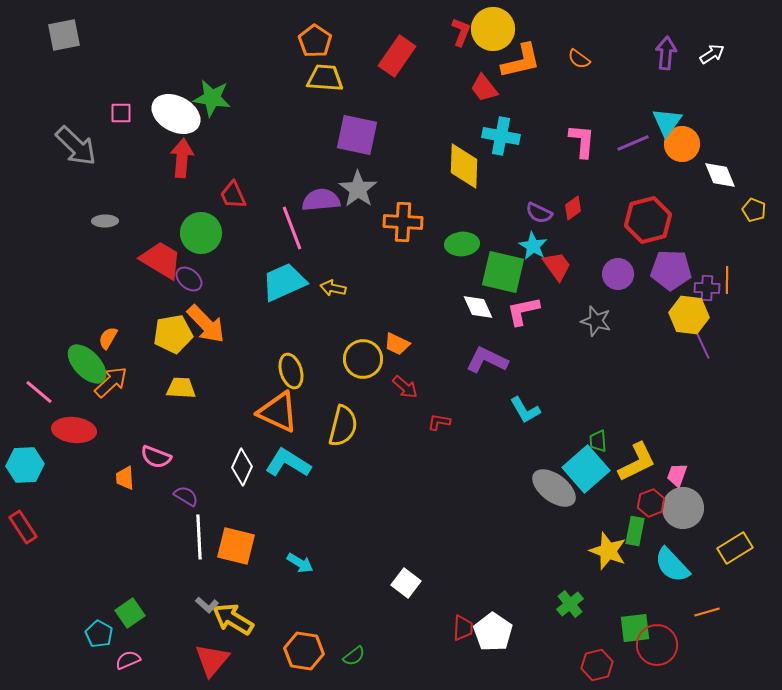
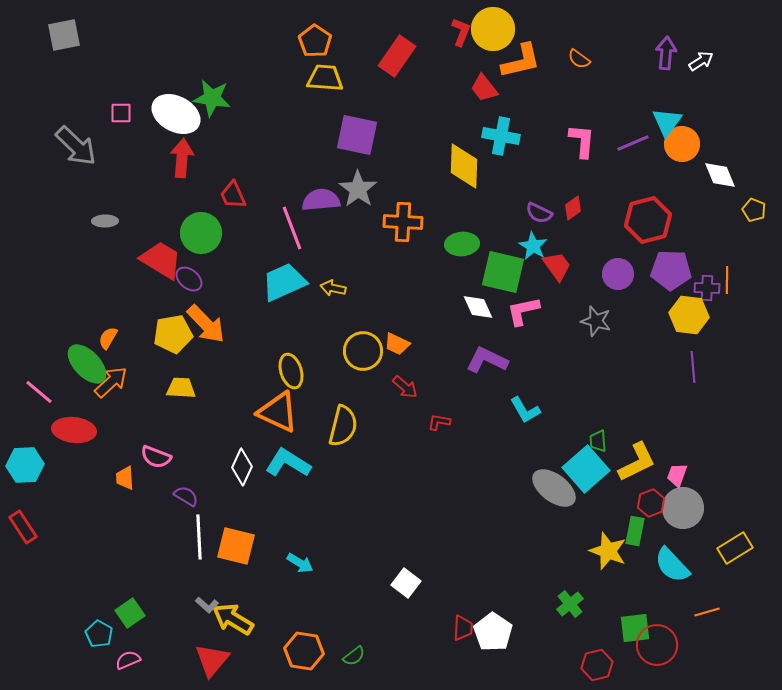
white arrow at (712, 54): moved 11 px left, 7 px down
purple line at (702, 344): moved 9 px left, 23 px down; rotated 20 degrees clockwise
yellow circle at (363, 359): moved 8 px up
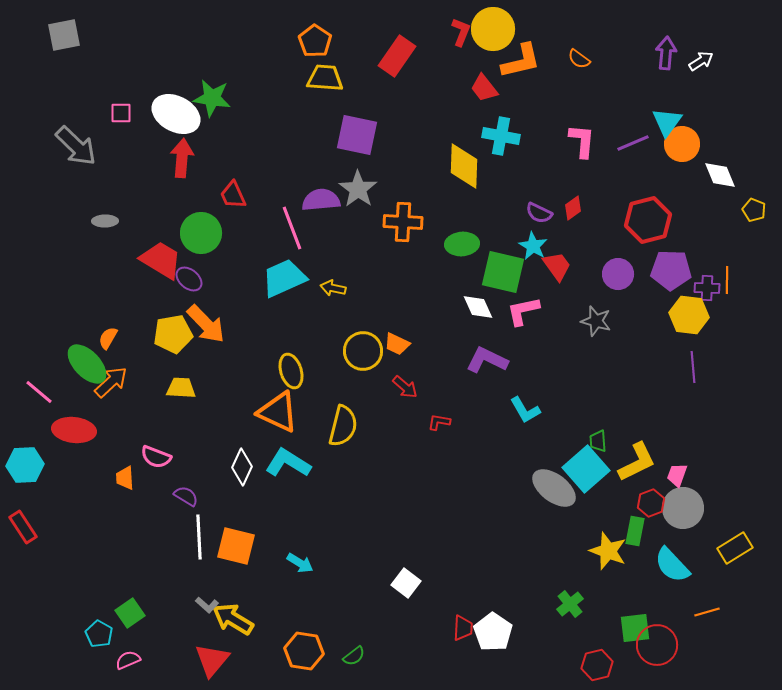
cyan trapezoid at (284, 282): moved 4 px up
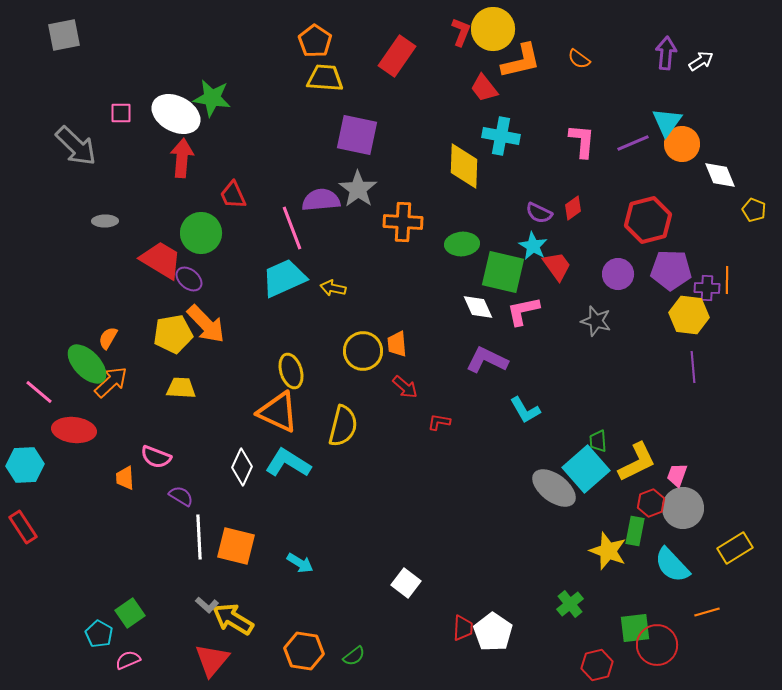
orange trapezoid at (397, 344): rotated 60 degrees clockwise
purple semicircle at (186, 496): moved 5 px left
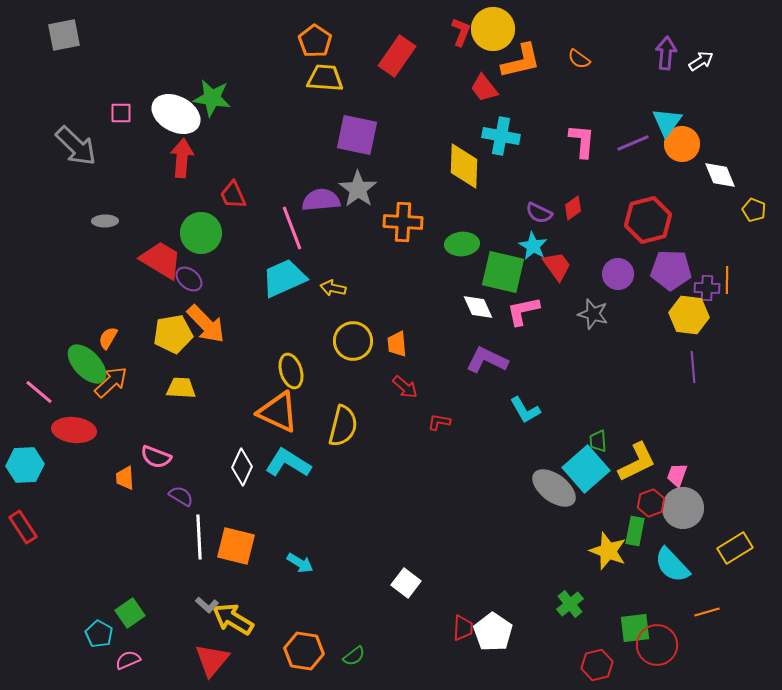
gray star at (596, 321): moved 3 px left, 7 px up
yellow circle at (363, 351): moved 10 px left, 10 px up
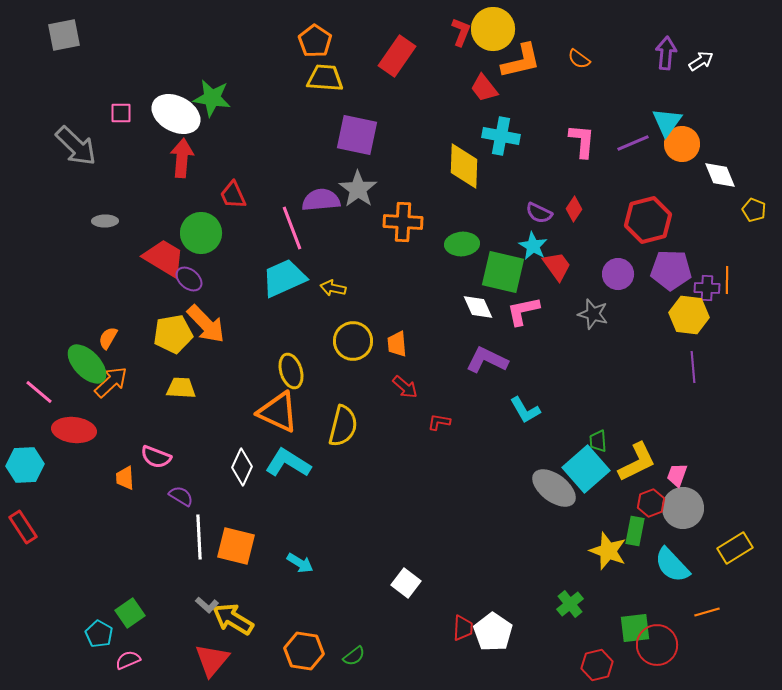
red diamond at (573, 208): moved 1 px right, 1 px down; rotated 20 degrees counterclockwise
red trapezoid at (161, 260): moved 3 px right, 2 px up
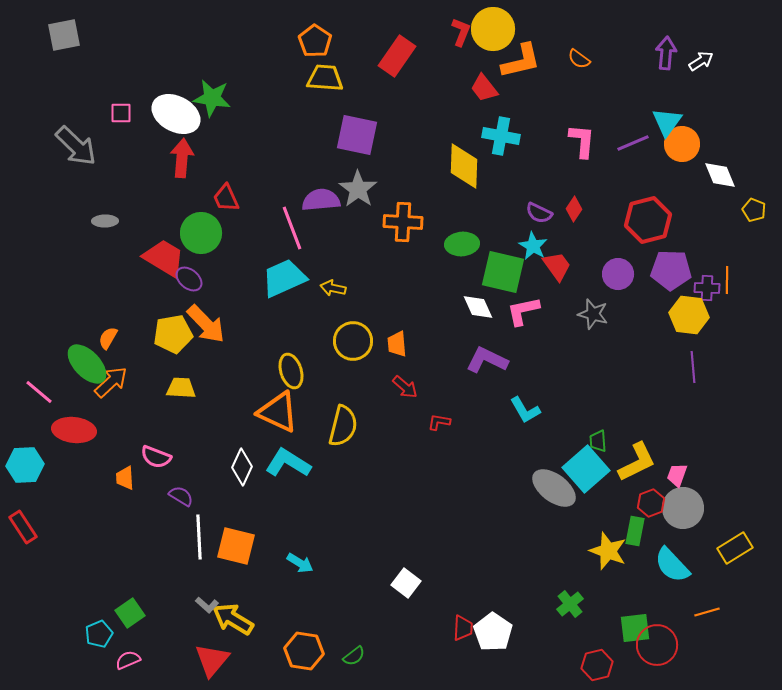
red trapezoid at (233, 195): moved 7 px left, 3 px down
cyan pentagon at (99, 634): rotated 20 degrees clockwise
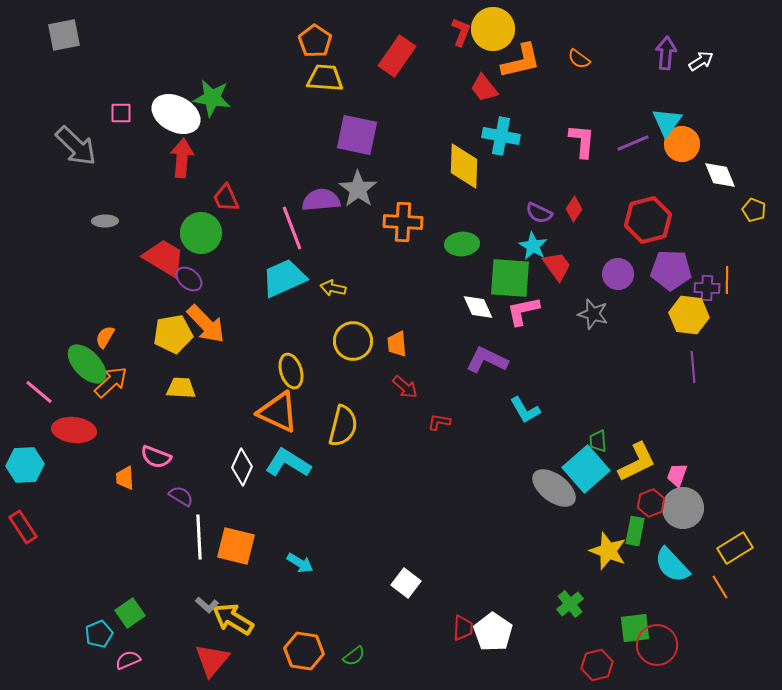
green square at (503, 272): moved 7 px right, 6 px down; rotated 9 degrees counterclockwise
orange semicircle at (108, 338): moved 3 px left, 1 px up
orange line at (707, 612): moved 13 px right, 25 px up; rotated 75 degrees clockwise
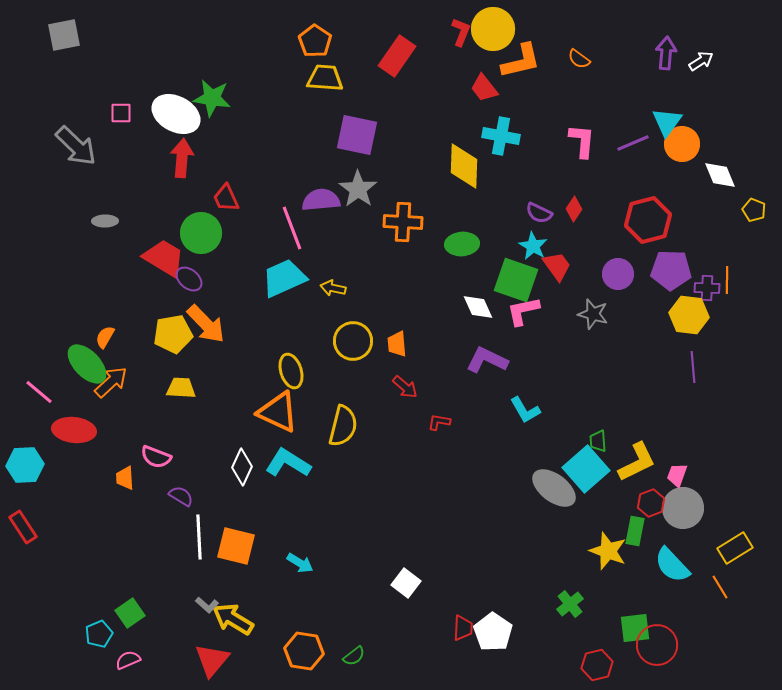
green square at (510, 278): moved 6 px right, 2 px down; rotated 15 degrees clockwise
